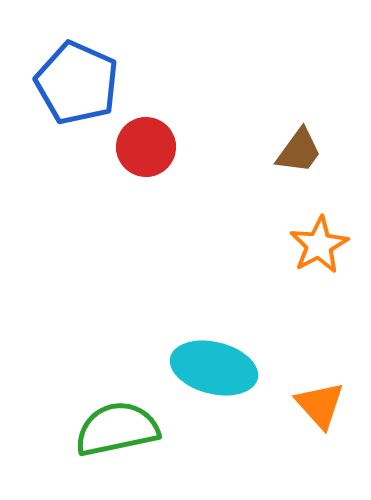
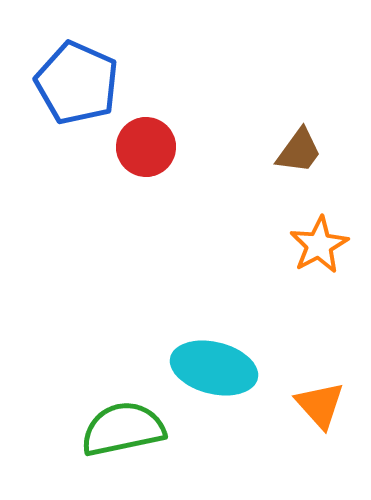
green semicircle: moved 6 px right
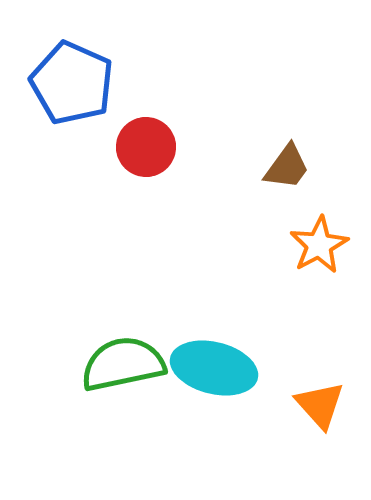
blue pentagon: moved 5 px left
brown trapezoid: moved 12 px left, 16 px down
green semicircle: moved 65 px up
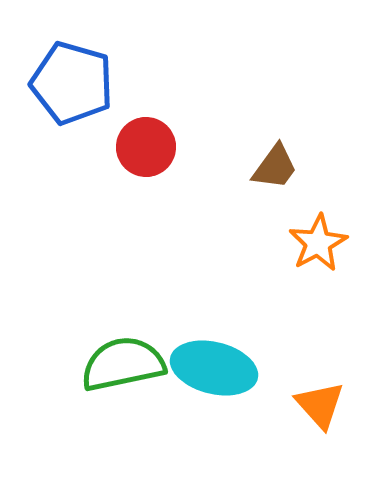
blue pentagon: rotated 8 degrees counterclockwise
brown trapezoid: moved 12 px left
orange star: moved 1 px left, 2 px up
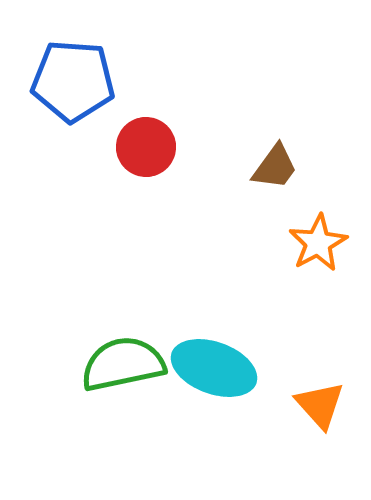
blue pentagon: moved 1 px right, 2 px up; rotated 12 degrees counterclockwise
cyan ellipse: rotated 6 degrees clockwise
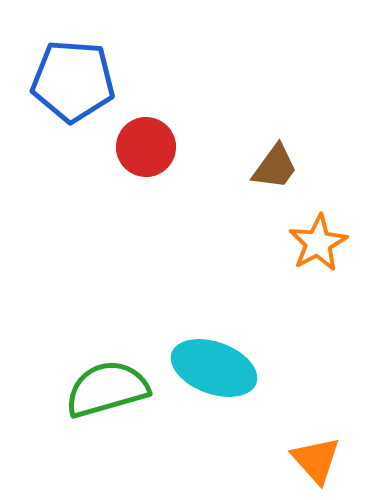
green semicircle: moved 16 px left, 25 px down; rotated 4 degrees counterclockwise
orange triangle: moved 4 px left, 55 px down
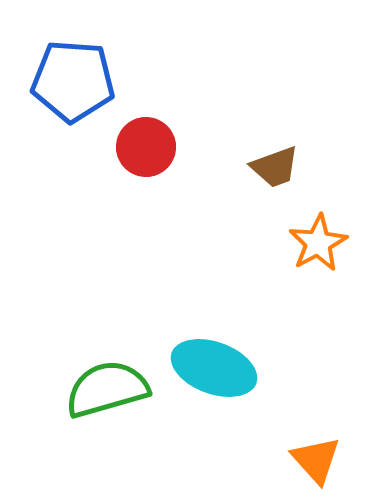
brown trapezoid: rotated 34 degrees clockwise
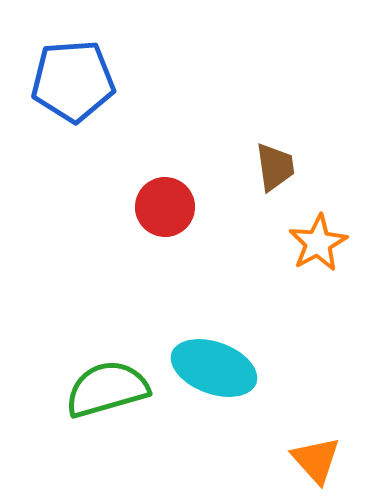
blue pentagon: rotated 8 degrees counterclockwise
red circle: moved 19 px right, 60 px down
brown trapezoid: rotated 78 degrees counterclockwise
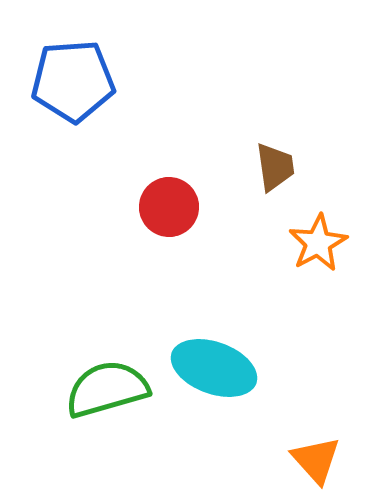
red circle: moved 4 px right
